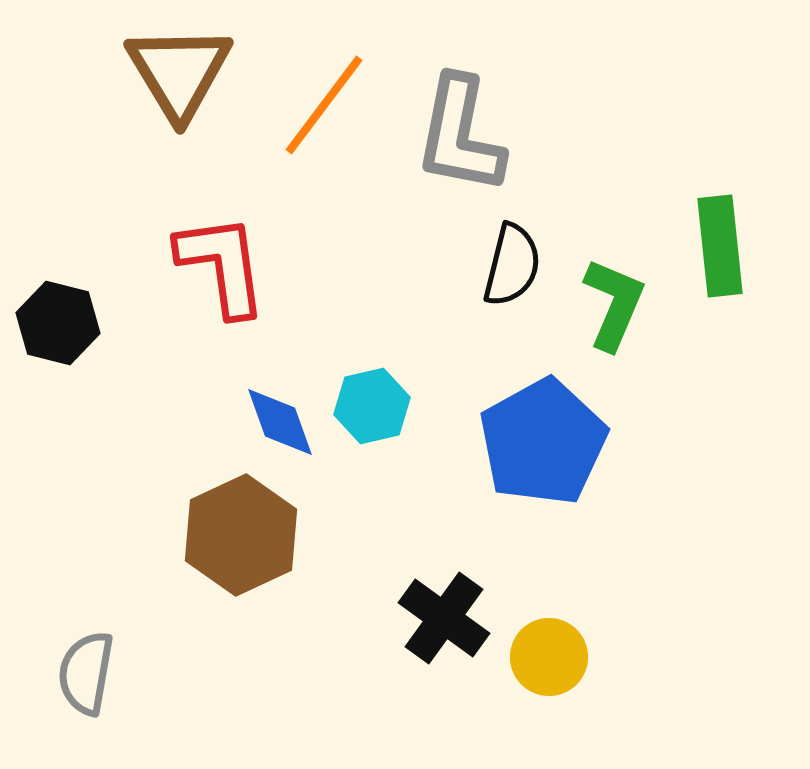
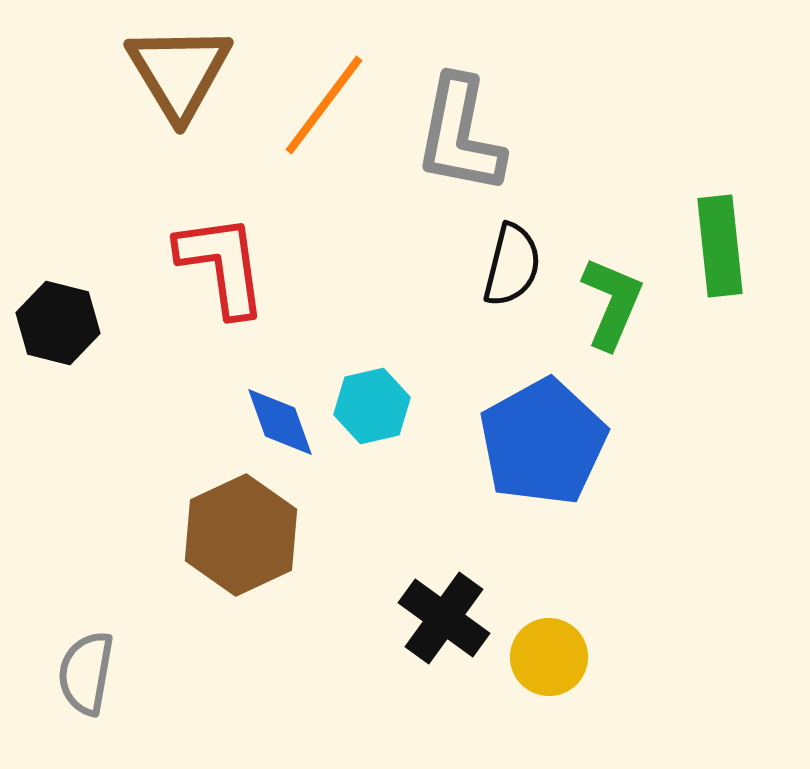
green L-shape: moved 2 px left, 1 px up
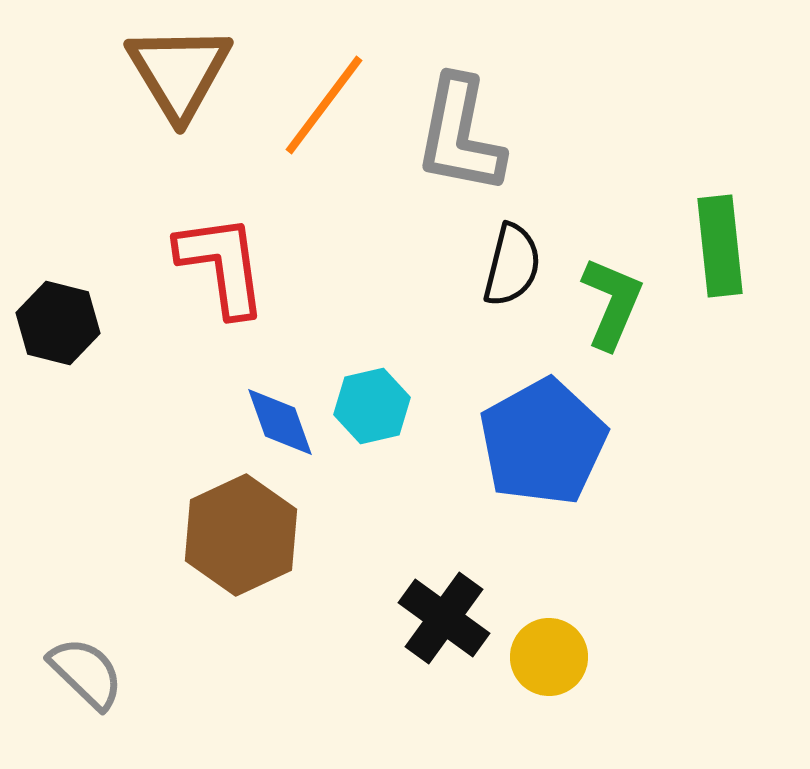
gray semicircle: rotated 124 degrees clockwise
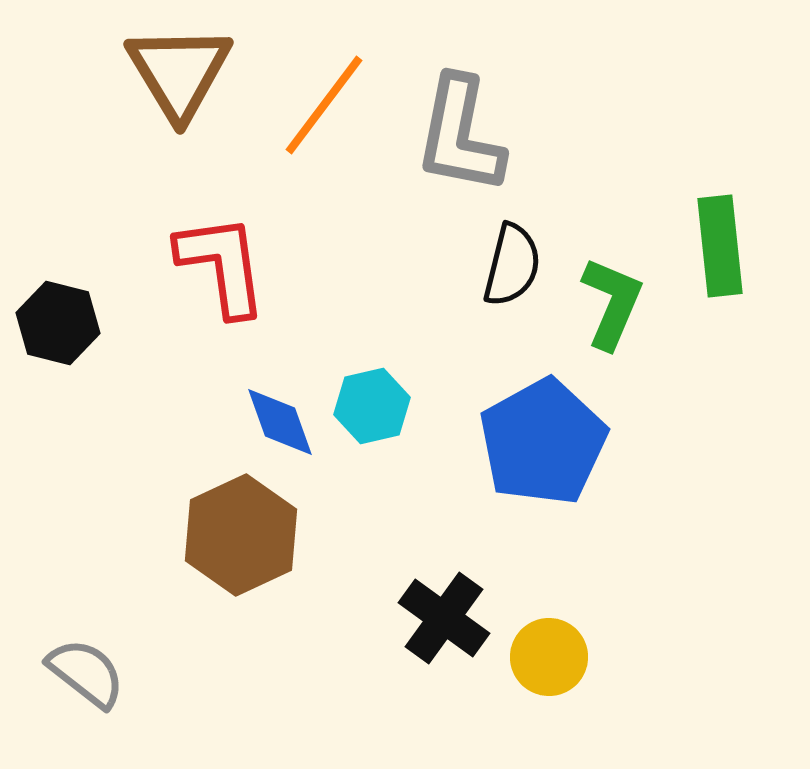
gray semicircle: rotated 6 degrees counterclockwise
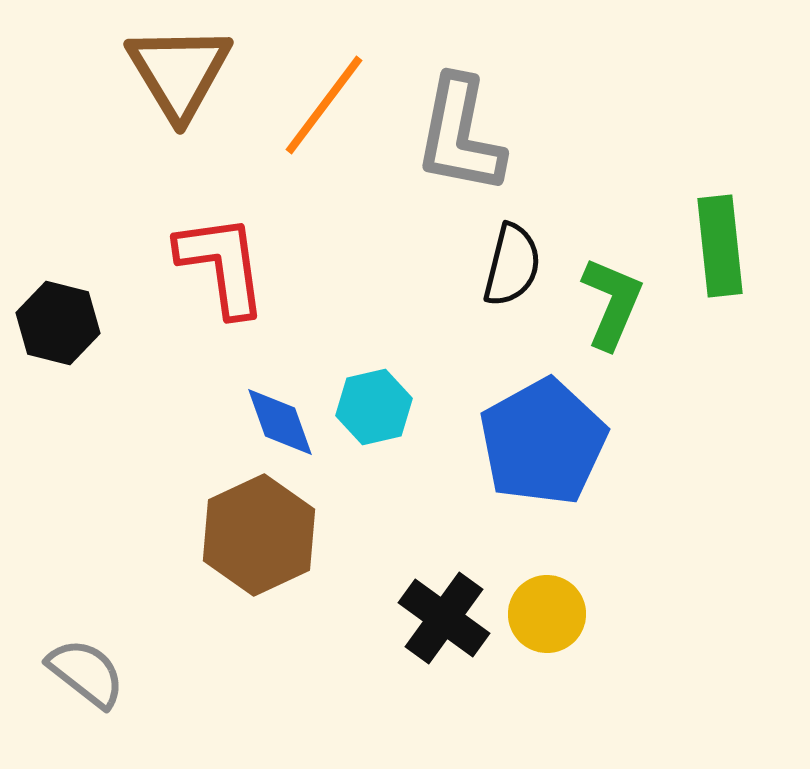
cyan hexagon: moved 2 px right, 1 px down
brown hexagon: moved 18 px right
yellow circle: moved 2 px left, 43 px up
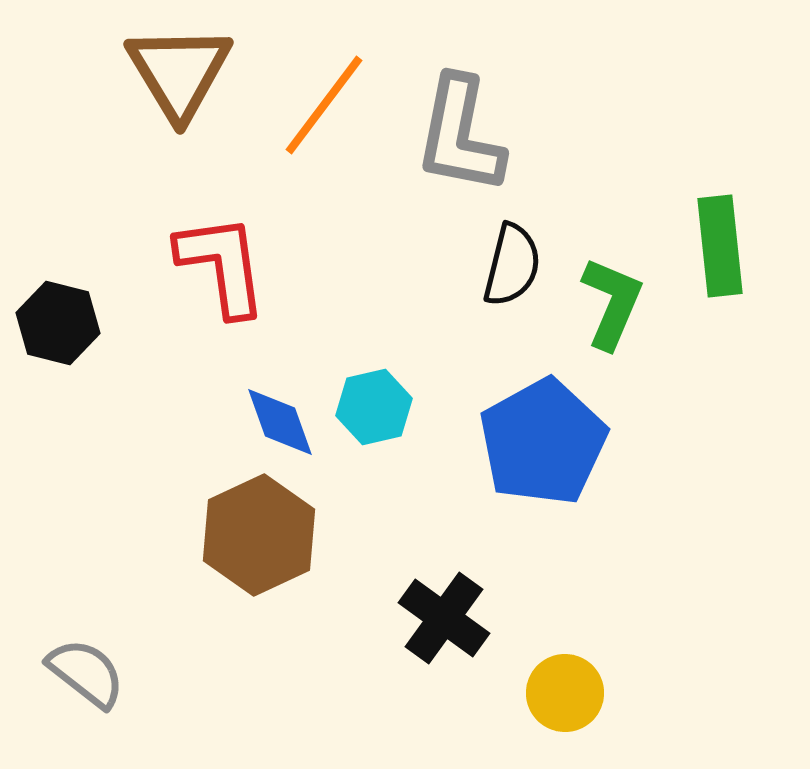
yellow circle: moved 18 px right, 79 px down
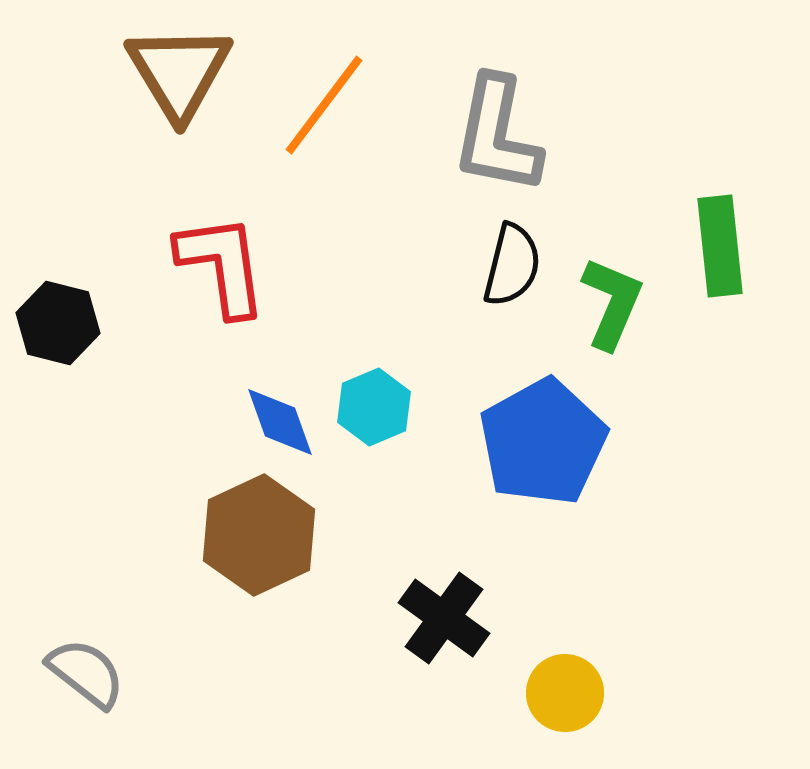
gray L-shape: moved 37 px right
cyan hexagon: rotated 10 degrees counterclockwise
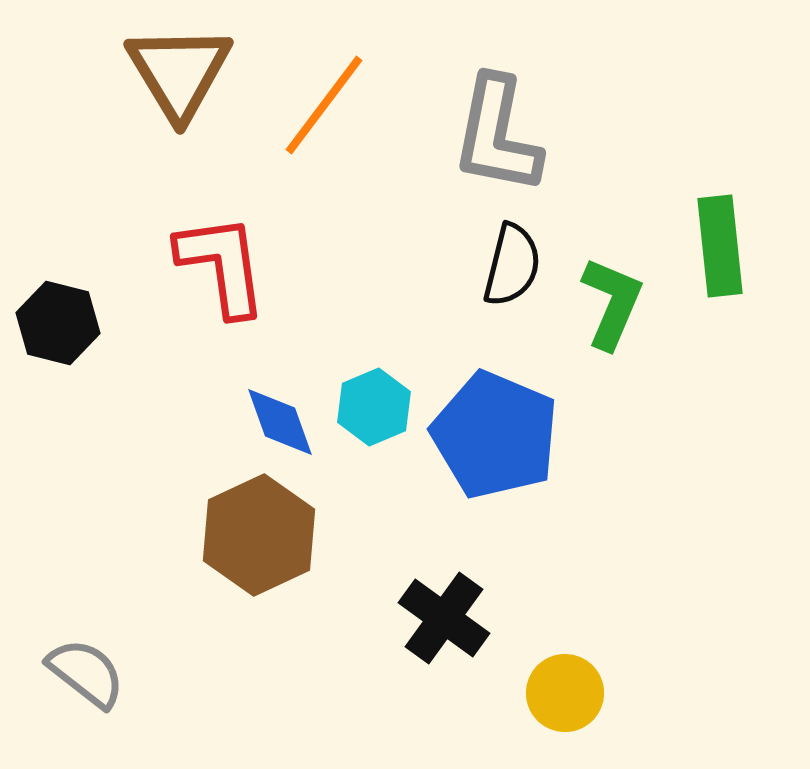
blue pentagon: moved 48 px left, 7 px up; rotated 20 degrees counterclockwise
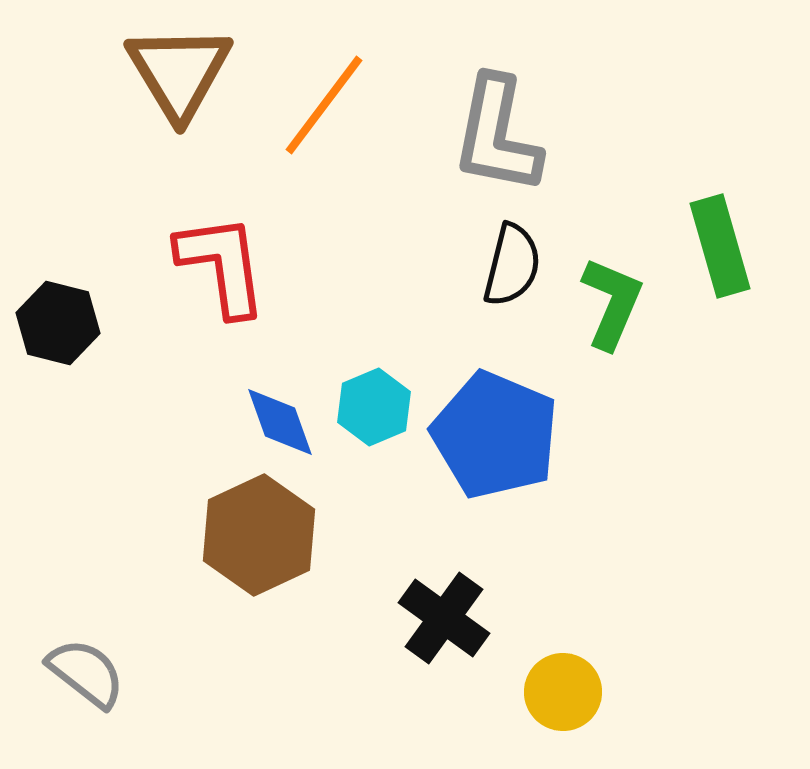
green rectangle: rotated 10 degrees counterclockwise
yellow circle: moved 2 px left, 1 px up
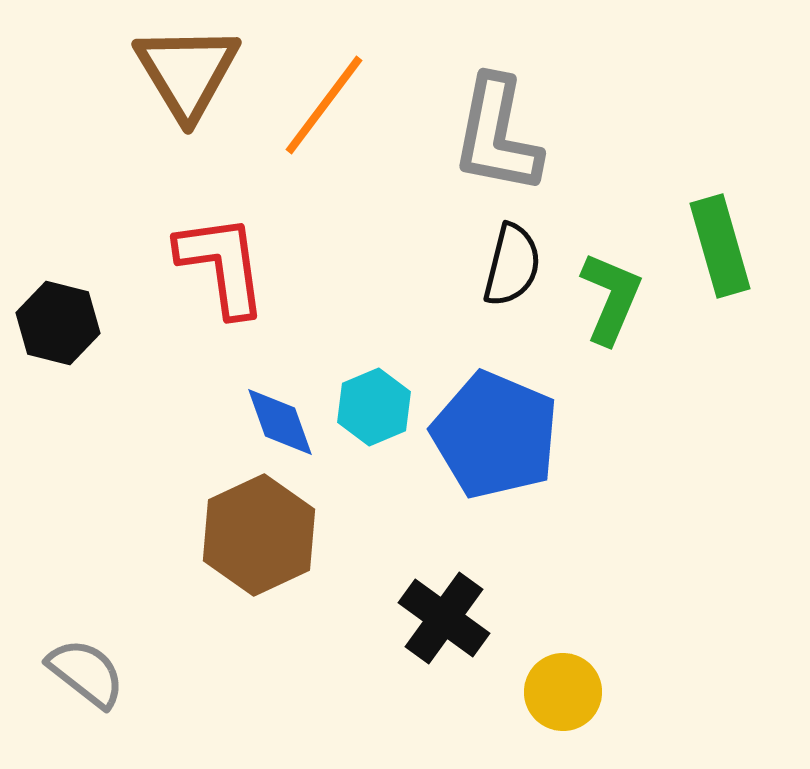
brown triangle: moved 8 px right
green L-shape: moved 1 px left, 5 px up
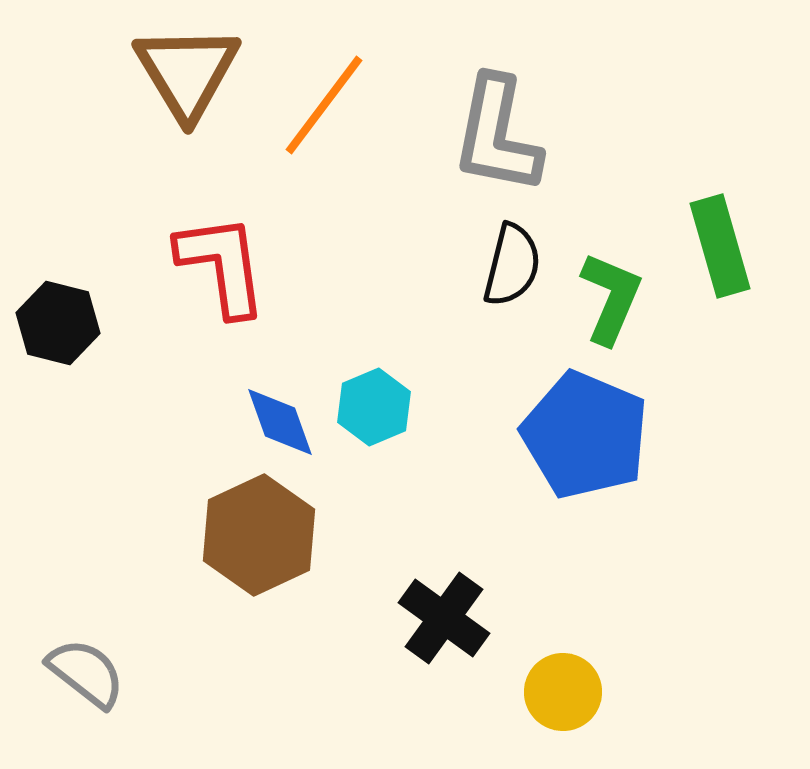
blue pentagon: moved 90 px right
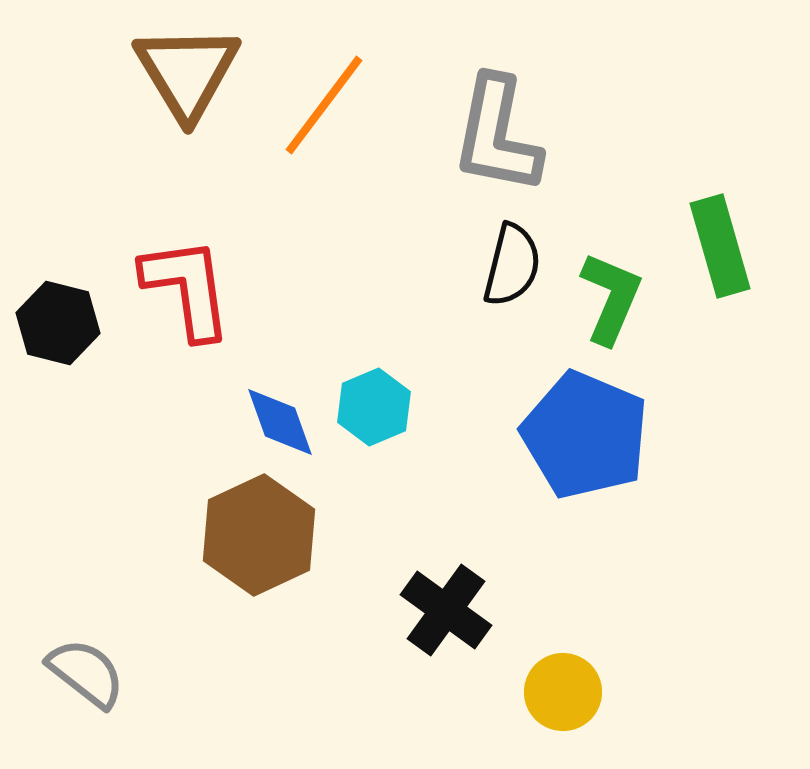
red L-shape: moved 35 px left, 23 px down
black cross: moved 2 px right, 8 px up
